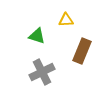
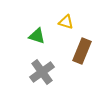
yellow triangle: moved 2 px down; rotated 21 degrees clockwise
gray cross: rotated 10 degrees counterclockwise
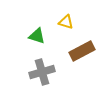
brown rectangle: rotated 40 degrees clockwise
gray cross: rotated 20 degrees clockwise
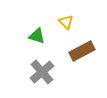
yellow triangle: rotated 28 degrees clockwise
gray cross: rotated 25 degrees counterclockwise
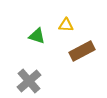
yellow triangle: moved 3 px down; rotated 42 degrees counterclockwise
gray cross: moved 13 px left, 9 px down
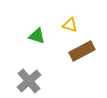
yellow triangle: moved 4 px right; rotated 14 degrees clockwise
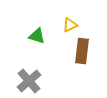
yellow triangle: rotated 42 degrees counterclockwise
brown rectangle: rotated 55 degrees counterclockwise
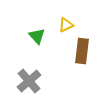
yellow triangle: moved 4 px left
green triangle: rotated 30 degrees clockwise
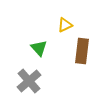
yellow triangle: moved 1 px left
green triangle: moved 2 px right, 12 px down
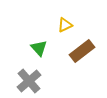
brown rectangle: rotated 45 degrees clockwise
